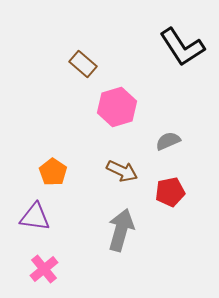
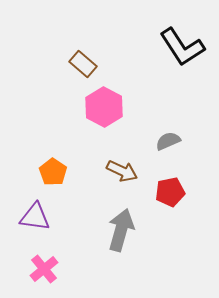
pink hexagon: moved 13 px left; rotated 15 degrees counterclockwise
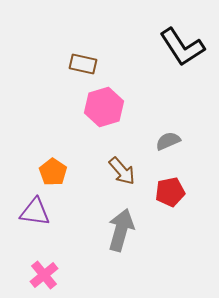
brown rectangle: rotated 28 degrees counterclockwise
pink hexagon: rotated 15 degrees clockwise
brown arrow: rotated 24 degrees clockwise
purple triangle: moved 5 px up
pink cross: moved 6 px down
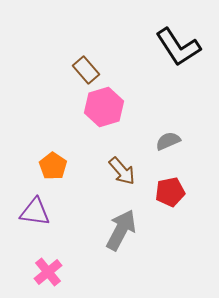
black L-shape: moved 4 px left
brown rectangle: moved 3 px right, 6 px down; rotated 36 degrees clockwise
orange pentagon: moved 6 px up
gray arrow: rotated 12 degrees clockwise
pink cross: moved 4 px right, 3 px up
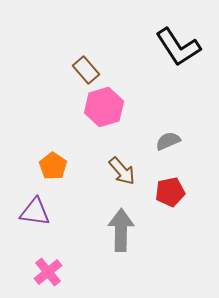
gray arrow: rotated 27 degrees counterclockwise
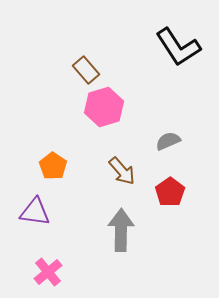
red pentagon: rotated 24 degrees counterclockwise
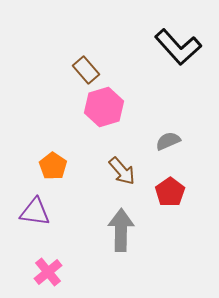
black L-shape: rotated 9 degrees counterclockwise
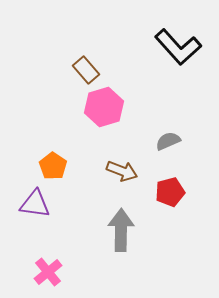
brown arrow: rotated 28 degrees counterclockwise
red pentagon: rotated 20 degrees clockwise
purple triangle: moved 8 px up
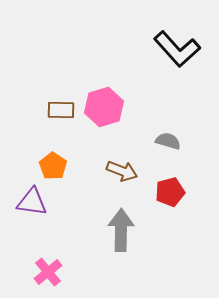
black L-shape: moved 1 px left, 2 px down
brown rectangle: moved 25 px left, 40 px down; rotated 48 degrees counterclockwise
gray semicircle: rotated 40 degrees clockwise
purple triangle: moved 3 px left, 2 px up
